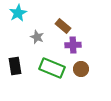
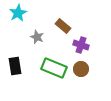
purple cross: moved 8 px right; rotated 21 degrees clockwise
green rectangle: moved 2 px right
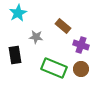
gray star: moved 1 px left; rotated 16 degrees counterclockwise
black rectangle: moved 11 px up
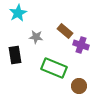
brown rectangle: moved 2 px right, 5 px down
brown circle: moved 2 px left, 17 px down
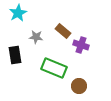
brown rectangle: moved 2 px left
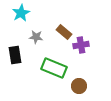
cyan star: moved 3 px right
brown rectangle: moved 1 px right, 1 px down
purple cross: rotated 28 degrees counterclockwise
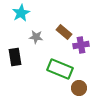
black rectangle: moved 2 px down
green rectangle: moved 6 px right, 1 px down
brown circle: moved 2 px down
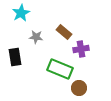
purple cross: moved 4 px down
